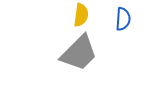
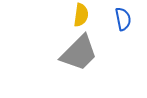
blue semicircle: rotated 15 degrees counterclockwise
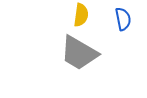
gray trapezoid: rotated 75 degrees clockwise
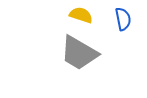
yellow semicircle: rotated 80 degrees counterclockwise
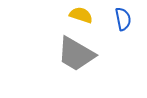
gray trapezoid: moved 3 px left, 1 px down
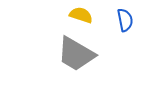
blue semicircle: moved 2 px right, 1 px down
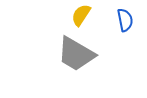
yellow semicircle: rotated 75 degrees counterclockwise
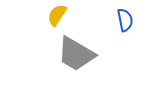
yellow semicircle: moved 24 px left
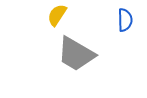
blue semicircle: rotated 10 degrees clockwise
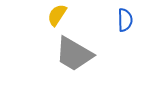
gray trapezoid: moved 2 px left
